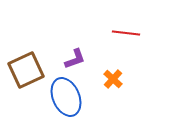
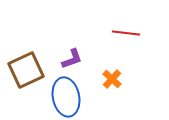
purple L-shape: moved 3 px left
orange cross: moved 1 px left
blue ellipse: rotated 12 degrees clockwise
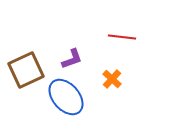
red line: moved 4 px left, 4 px down
blue ellipse: rotated 30 degrees counterclockwise
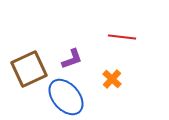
brown square: moved 3 px right, 1 px up
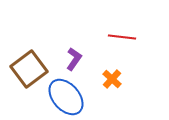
purple L-shape: moved 2 px right; rotated 35 degrees counterclockwise
brown square: rotated 12 degrees counterclockwise
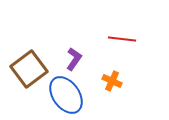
red line: moved 2 px down
orange cross: moved 2 px down; rotated 18 degrees counterclockwise
blue ellipse: moved 2 px up; rotated 6 degrees clockwise
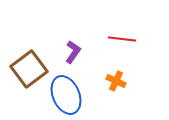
purple L-shape: moved 1 px left, 7 px up
orange cross: moved 4 px right
blue ellipse: rotated 12 degrees clockwise
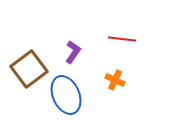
orange cross: moved 1 px left, 1 px up
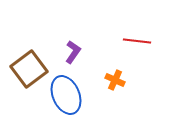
red line: moved 15 px right, 2 px down
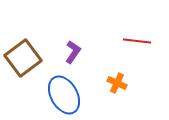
brown square: moved 6 px left, 11 px up
orange cross: moved 2 px right, 3 px down
blue ellipse: moved 2 px left; rotated 6 degrees counterclockwise
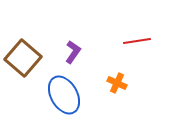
red line: rotated 16 degrees counterclockwise
brown square: rotated 12 degrees counterclockwise
